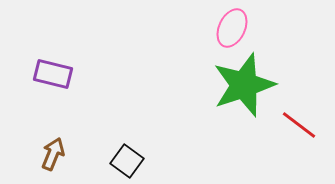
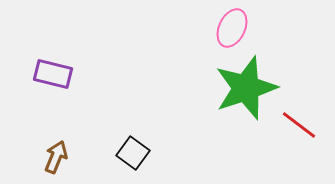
green star: moved 2 px right, 3 px down
brown arrow: moved 3 px right, 3 px down
black square: moved 6 px right, 8 px up
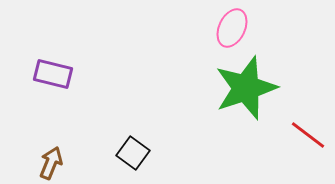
red line: moved 9 px right, 10 px down
brown arrow: moved 5 px left, 6 px down
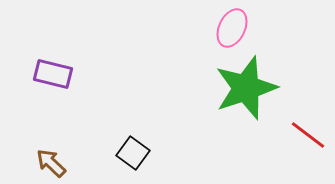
brown arrow: rotated 68 degrees counterclockwise
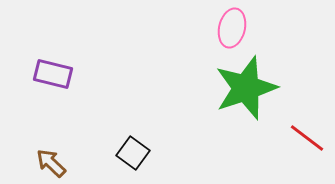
pink ellipse: rotated 12 degrees counterclockwise
red line: moved 1 px left, 3 px down
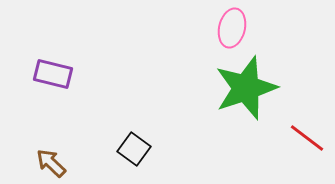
black square: moved 1 px right, 4 px up
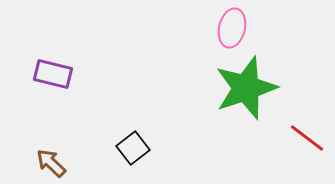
black square: moved 1 px left, 1 px up; rotated 16 degrees clockwise
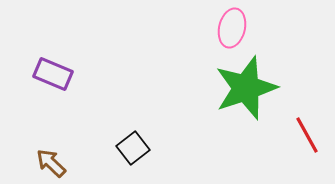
purple rectangle: rotated 9 degrees clockwise
red line: moved 3 px up; rotated 24 degrees clockwise
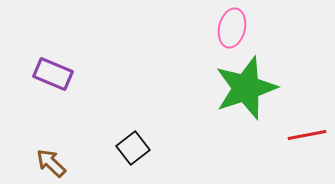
red line: rotated 72 degrees counterclockwise
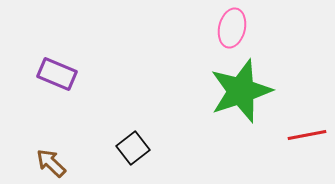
purple rectangle: moved 4 px right
green star: moved 5 px left, 3 px down
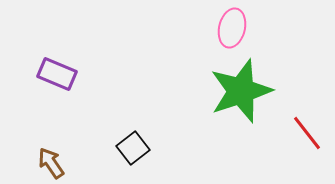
red line: moved 2 px up; rotated 63 degrees clockwise
brown arrow: rotated 12 degrees clockwise
